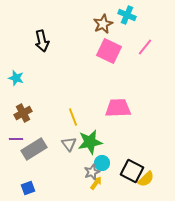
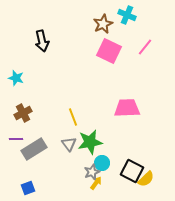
pink trapezoid: moved 9 px right
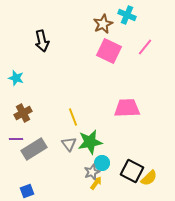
yellow semicircle: moved 3 px right, 1 px up
blue square: moved 1 px left, 3 px down
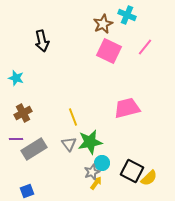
pink trapezoid: rotated 12 degrees counterclockwise
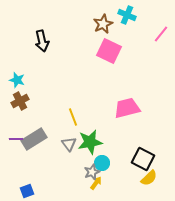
pink line: moved 16 px right, 13 px up
cyan star: moved 1 px right, 2 px down
brown cross: moved 3 px left, 12 px up
gray rectangle: moved 10 px up
black square: moved 11 px right, 12 px up
